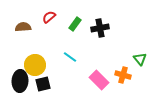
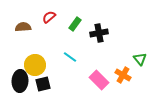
black cross: moved 1 px left, 5 px down
orange cross: rotated 14 degrees clockwise
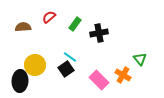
black square: moved 23 px right, 15 px up; rotated 21 degrees counterclockwise
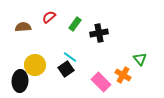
pink rectangle: moved 2 px right, 2 px down
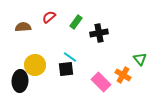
green rectangle: moved 1 px right, 2 px up
black square: rotated 28 degrees clockwise
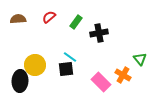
brown semicircle: moved 5 px left, 8 px up
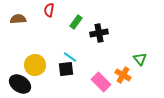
red semicircle: moved 7 px up; rotated 40 degrees counterclockwise
black ellipse: moved 3 px down; rotated 60 degrees counterclockwise
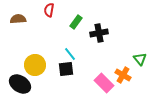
cyan line: moved 3 px up; rotated 16 degrees clockwise
pink rectangle: moved 3 px right, 1 px down
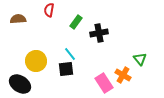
yellow circle: moved 1 px right, 4 px up
pink rectangle: rotated 12 degrees clockwise
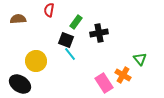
black square: moved 29 px up; rotated 28 degrees clockwise
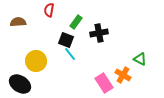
brown semicircle: moved 3 px down
green triangle: rotated 24 degrees counterclockwise
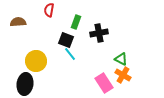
green rectangle: rotated 16 degrees counterclockwise
green triangle: moved 19 px left
black ellipse: moved 5 px right; rotated 65 degrees clockwise
